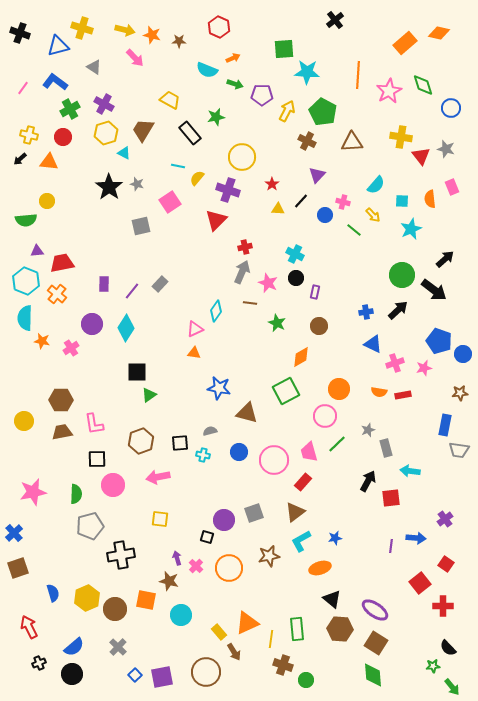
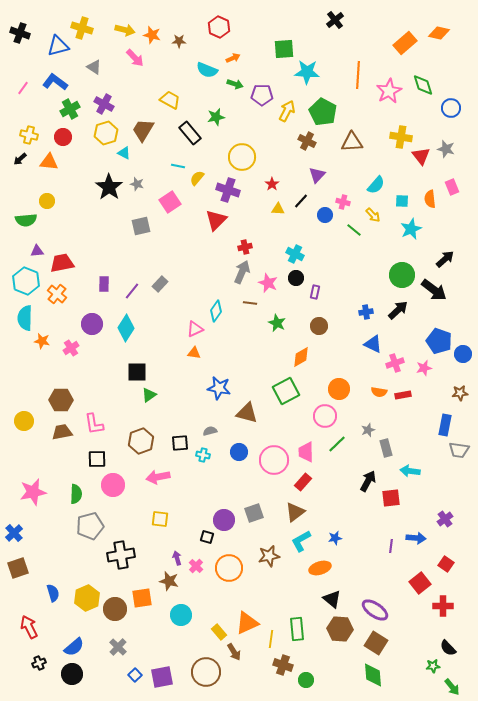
pink trapezoid at (309, 452): moved 3 px left; rotated 15 degrees clockwise
orange square at (146, 600): moved 4 px left, 2 px up; rotated 20 degrees counterclockwise
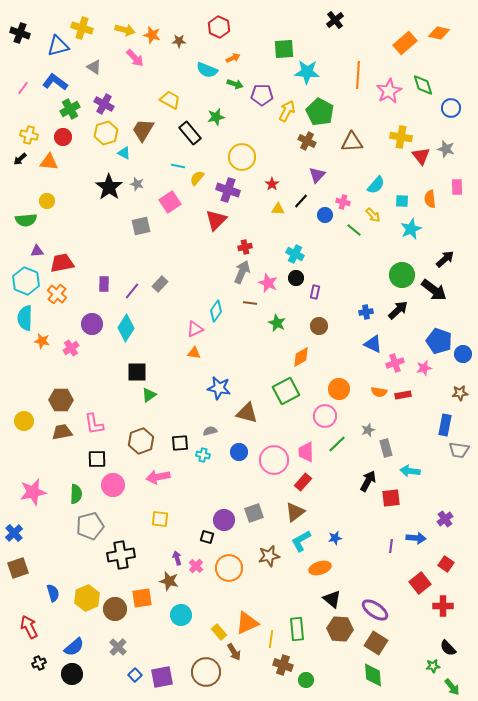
green pentagon at (323, 112): moved 3 px left
pink rectangle at (452, 187): moved 5 px right; rotated 21 degrees clockwise
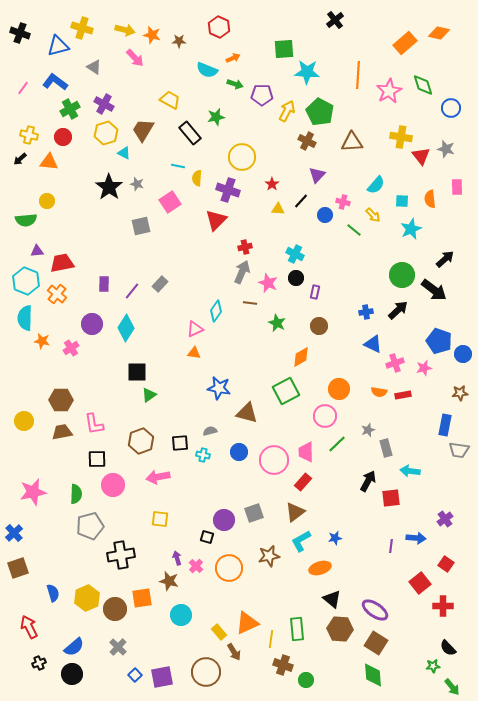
yellow semicircle at (197, 178): rotated 35 degrees counterclockwise
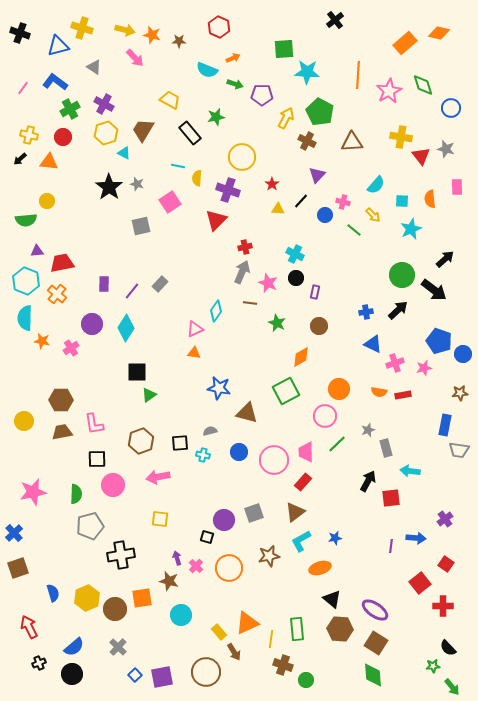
yellow arrow at (287, 111): moved 1 px left, 7 px down
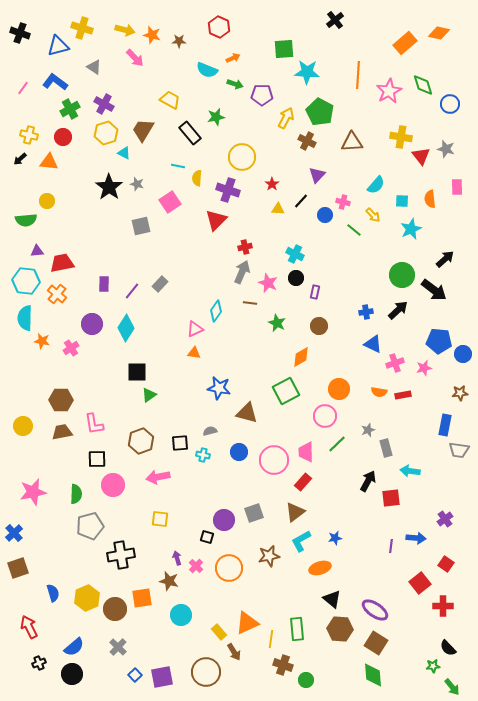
blue circle at (451, 108): moved 1 px left, 4 px up
cyan hexagon at (26, 281): rotated 16 degrees counterclockwise
blue pentagon at (439, 341): rotated 15 degrees counterclockwise
yellow circle at (24, 421): moved 1 px left, 5 px down
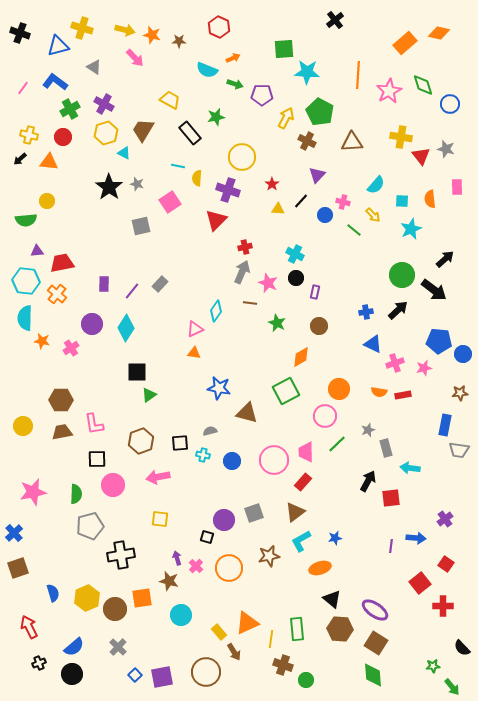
blue circle at (239, 452): moved 7 px left, 9 px down
cyan arrow at (410, 471): moved 3 px up
black semicircle at (448, 648): moved 14 px right
